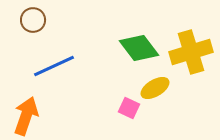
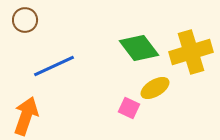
brown circle: moved 8 px left
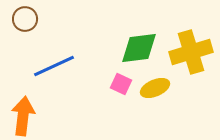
brown circle: moved 1 px up
green diamond: rotated 60 degrees counterclockwise
yellow ellipse: rotated 8 degrees clockwise
pink square: moved 8 px left, 24 px up
orange arrow: moved 3 px left; rotated 12 degrees counterclockwise
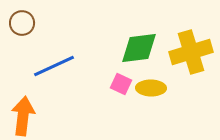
brown circle: moved 3 px left, 4 px down
yellow ellipse: moved 4 px left; rotated 24 degrees clockwise
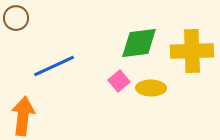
brown circle: moved 6 px left, 5 px up
green diamond: moved 5 px up
yellow cross: moved 1 px right, 1 px up; rotated 15 degrees clockwise
pink square: moved 2 px left, 3 px up; rotated 25 degrees clockwise
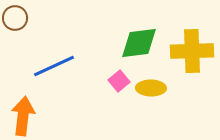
brown circle: moved 1 px left
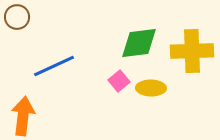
brown circle: moved 2 px right, 1 px up
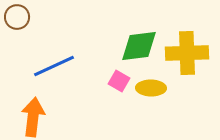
green diamond: moved 3 px down
yellow cross: moved 5 px left, 2 px down
pink square: rotated 20 degrees counterclockwise
orange arrow: moved 10 px right, 1 px down
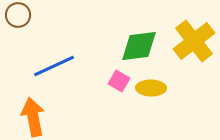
brown circle: moved 1 px right, 2 px up
yellow cross: moved 7 px right, 12 px up; rotated 36 degrees counterclockwise
orange arrow: rotated 18 degrees counterclockwise
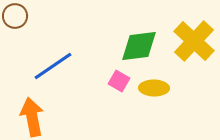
brown circle: moved 3 px left, 1 px down
yellow cross: rotated 9 degrees counterclockwise
blue line: moved 1 px left; rotated 9 degrees counterclockwise
yellow ellipse: moved 3 px right
orange arrow: moved 1 px left
